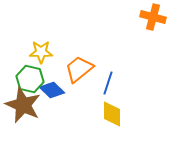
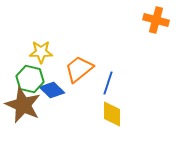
orange cross: moved 3 px right, 3 px down
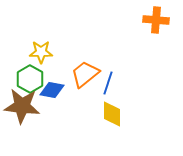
orange cross: rotated 10 degrees counterclockwise
orange trapezoid: moved 6 px right, 5 px down
green hexagon: rotated 16 degrees clockwise
blue diamond: rotated 35 degrees counterclockwise
brown star: moved 1 px left, 1 px down; rotated 18 degrees counterclockwise
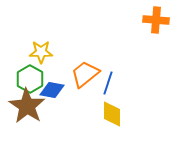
brown star: moved 5 px right; rotated 27 degrees clockwise
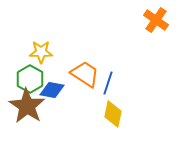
orange cross: rotated 30 degrees clockwise
orange trapezoid: rotated 72 degrees clockwise
yellow diamond: moved 1 px right; rotated 12 degrees clockwise
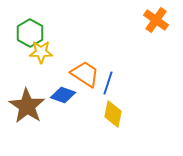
green hexagon: moved 46 px up
blue diamond: moved 11 px right, 5 px down; rotated 10 degrees clockwise
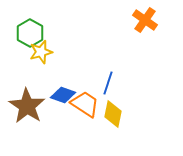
orange cross: moved 11 px left
yellow star: rotated 15 degrees counterclockwise
orange trapezoid: moved 30 px down
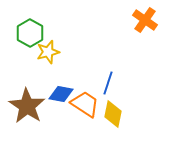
yellow star: moved 7 px right
blue diamond: moved 2 px left, 1 px up; rotated 10 degrees counterclockwise
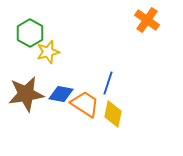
orange cross: moved 2 px right
brown star: moved 1 px left, 12 px up; rotated 30 degrees clockwise
